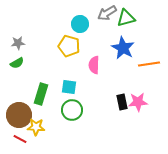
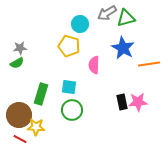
gray star: moved 2 px right, 5 px down
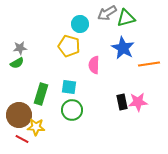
red line: moved 2 px right
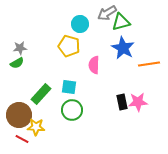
green triangle: moved 5 px left, 4 px down
green rectangle: rotated 25 degrees clockwise
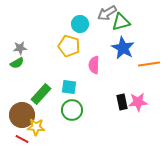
brown circle: moved 3 px right
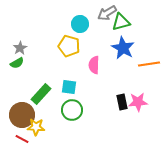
gray star: rotated 24 degrees counterclockwise
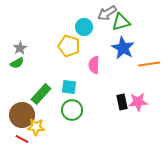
cyan circle: moved 4 px right, 3 px down
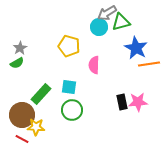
cyan circle: moved 15 px right
blue star: moved 13 px right
